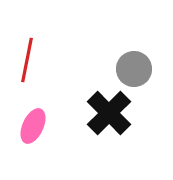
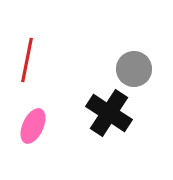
black cross: rotated 12 degrees counterclockwise
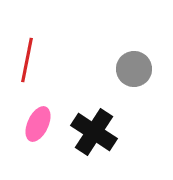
black cross: moved 15 px left, 19 px down
pink ellipse: moved 5 px right, 2 px up
